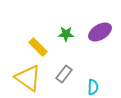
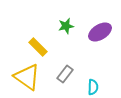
green star: moved 8 px up; rotated 14 degrees counterclockwise
gray rectangle: moved 1 px right
yellow triangle: moved 1 px left, 1 px up
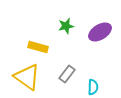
yellow rectangle: rotated 30 degrees counterclockwise
gray rectangle: moved 2 px right
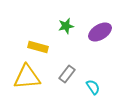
yellow triangle: rotated 40 degrees counterclockwise
cyan semicircle: rotated 35 degrees counterclockwise
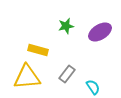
yellow rectangle: moved 3 px down
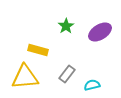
green star: rotated 21 degrees counterclockwise
yellow triangle: moved 2 px left
cyan semicircle: moved 1 px left, 2 px up; rotated 70 degrees counterclockwise
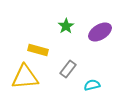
gray rectangle: moved 1 px right, 5 px up
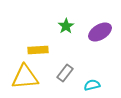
yellow rectangle: rotated 18 degrees counterclockwise
gray rectangle: moved 3 px left, 4 px down
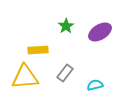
cyan semicircle: moved 3 px right
